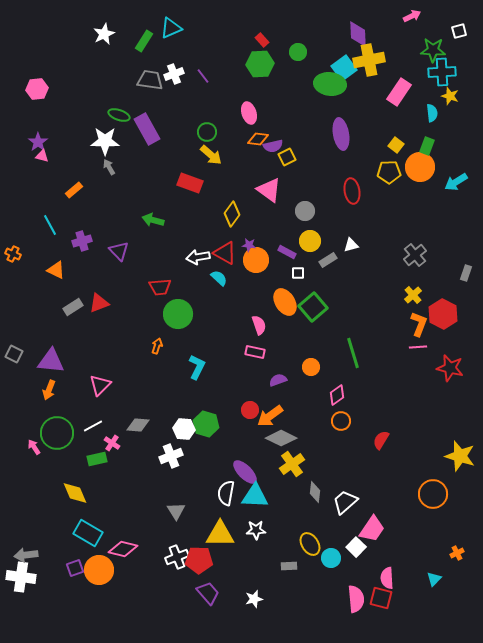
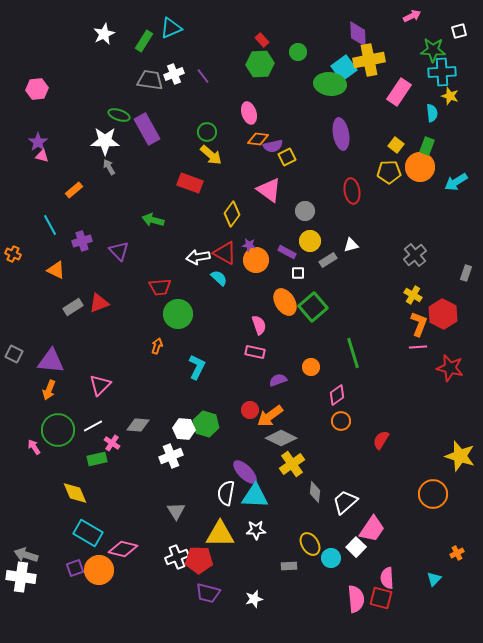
yellow cross at (413, 295): rotated 18 degrees counterclockwise
green circle at (57, 433): moved 1 px right, 3 px up
gray arrow at (26, 555): rotated 25 degrees clockwise
purple trapezoid at (208, 593): rotated 145 degrees clockwise
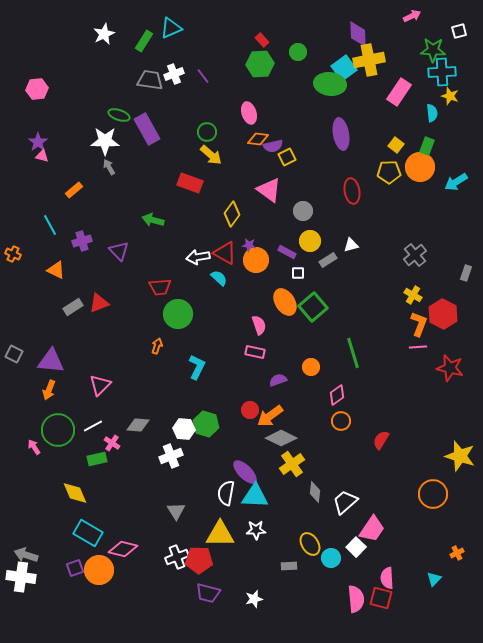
gray circle at (305, 211): moved 2 px left
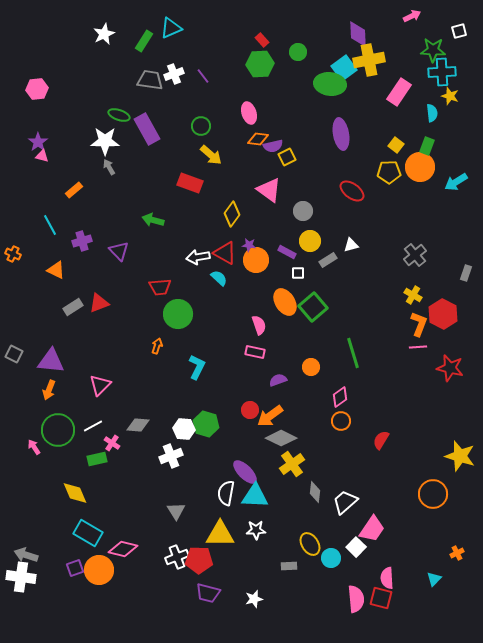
green circle at (207, 132): moved 6 px left, 6 px up
red ellipse at (352, 191): rotated 45 degrees counterclockwise
pink diamond at (337, 395): moved 3 px right, 2 px down
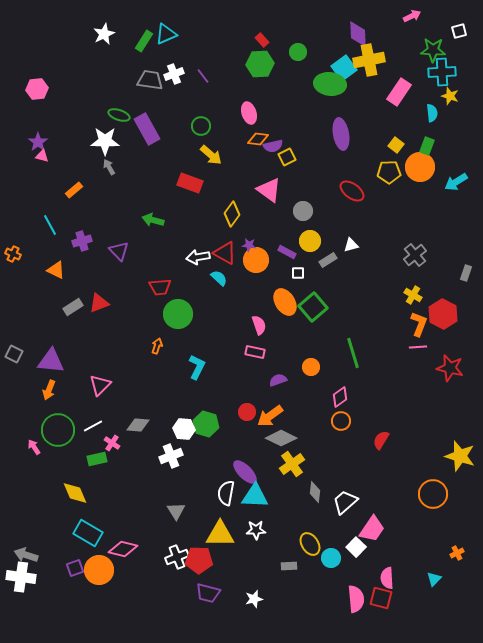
cyan triangle at (171, 28): moved 5 px left, 6 px down
red circle at (250, 410): moved 3 px left, 2 px down
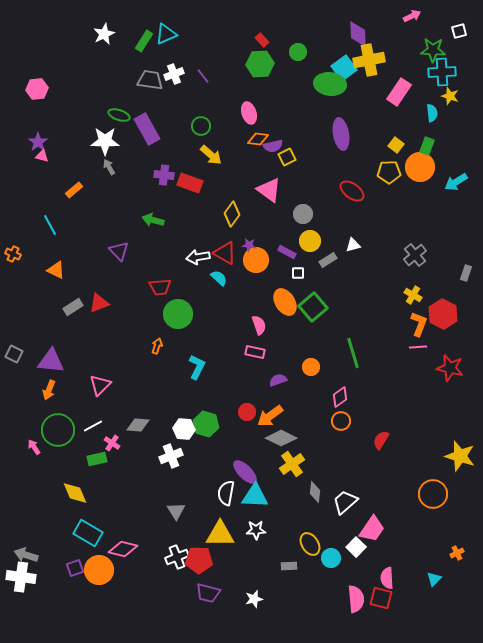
gray circle at (303, 211): moved 3 px down
purple cross at (82, 241): moved 82 px right, 66 px up; rotated 24 degrees clockwise
white triangle at (351, 245): moved 2 px right
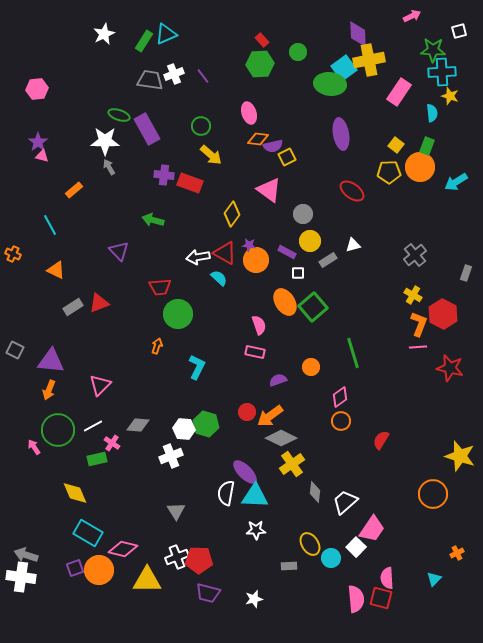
gray square at (14, 354): moved 1 px right, 4 px up
yellow triangle at (220, 534): moved 73 px left, 46 px down
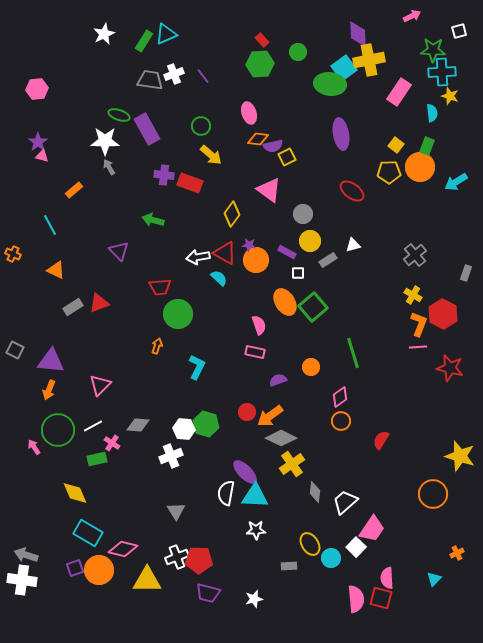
white cross at (21, 577): moved 1 px right, 3 px down
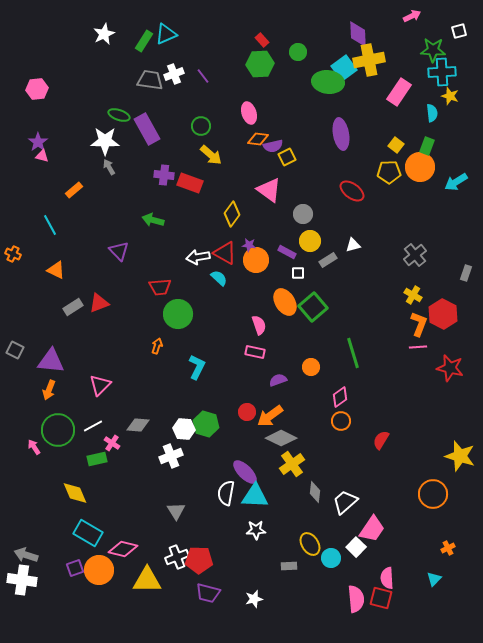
green ellipse at (330, 84): moved 2 px left, 2 px up
orange cross at (457, 553): moved 9 px left, 5 px up
